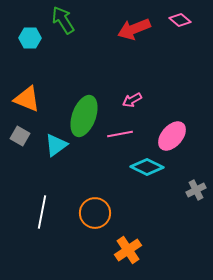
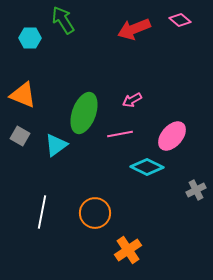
orange triangle: moved 4 px left, 4 px up
green ellipse: moved 3 px up
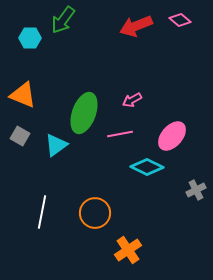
green arrow: rotated 112 degrees counterclockwise
red arrow: moved 2 px right, 3 px up
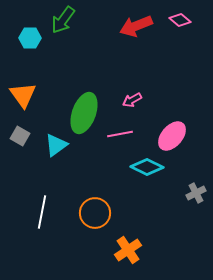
orange triangle: rotated 32 degrees clockwise
gray cross: moved 3 px down
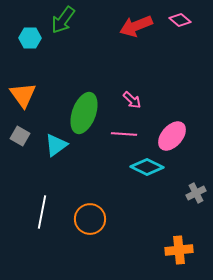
pink arrow: rotated 108 degrees counterclockwise
pink line: moved 4 px right; rotated 15 degrees clockwise
orange circle: moved 5 px left, 6 px down
orange cross: moved 51 px right; rotated 28 degrees clockwise
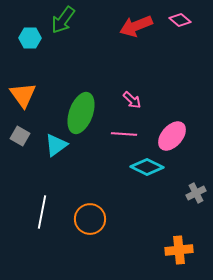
green ellipse: moved 3 px left
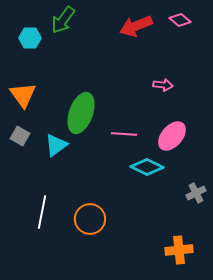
pink arrow: moved 31 px right, 15 px up; rotated 36 degrees counterclockwise
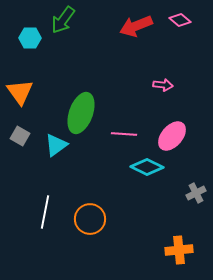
orange triangle: moved 3 px left, 3 px up
white line: moved 3 px right
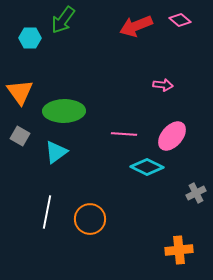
green ellipse: moved 17 px left, 2 px up; rotated 69 degrees clockwise
cyan triangle: moved 7 px down
white line: moved 2 px right
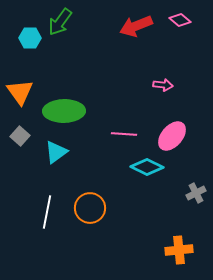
green arrow: moved 3 px left, 2 px down
gray square: rotated 12 degrees clockwise
orange circle: moved 11 px up
